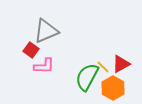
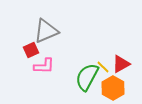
red square: rotated 28 degrees clockwise
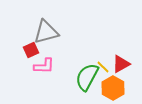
gray triangle: moved 1 px down; rotated 8 degrees clockwise
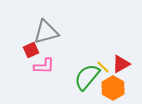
green semicircle: rotated 12 degrees clockwise
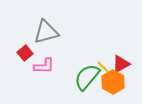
red square: moved 6 px left, 3 px down; rotated 14 degrees counterclockwise
orange hexagon: moved 6 px up
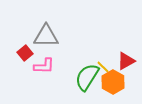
gray triangle: moved 4 px down; rotated 16 degrees clockwise
red triangle: moved 5 px right, 3 px up
green semicircle: rotated 8 degrees counterclockwise
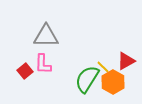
red square: moved 18 px down
pink L-shape: moved 1 px left, 2 px up; rotated 90 degrees clockwise
green semicircle: moved 2 px down
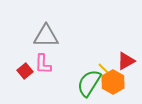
yellow line: moved 1 px right, 2 px down
green semicircle: moved 2 px right, 4 px down
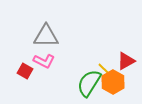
pink L-shape: moved 1 px right, 3 px up; rotated 65 degrees counterclockwise
red square: rotated 21 degrees counterclockwise
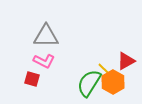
red square: moved 7 px right, 8 px down; rotated 14 degrees counterclockwise
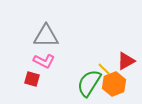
orange hexagon: moved 1 px right, 2 px down; rotated 10 degrees clockwise
